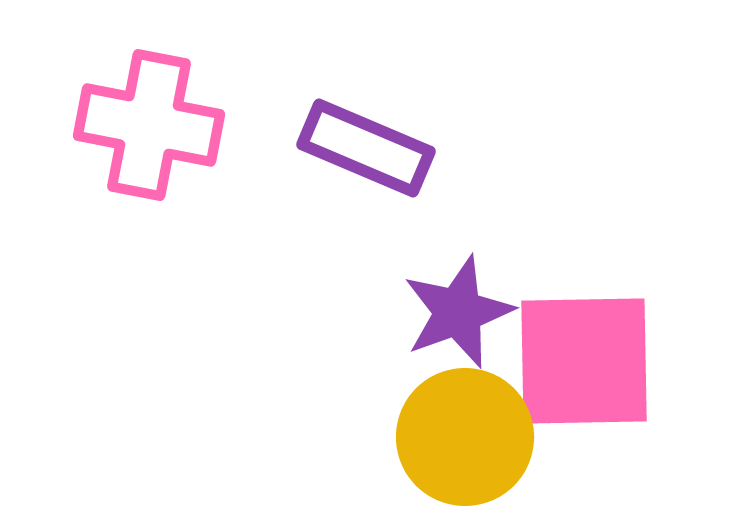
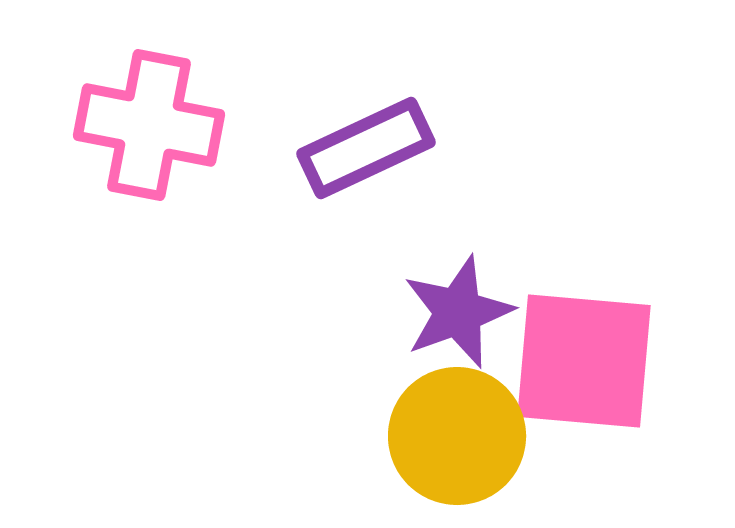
purple rectangle: rotated 48 degrees counterclockwise
pink square: rotated 6 degrees clockwise
yellow circle: moved 8 px left, 1 px up
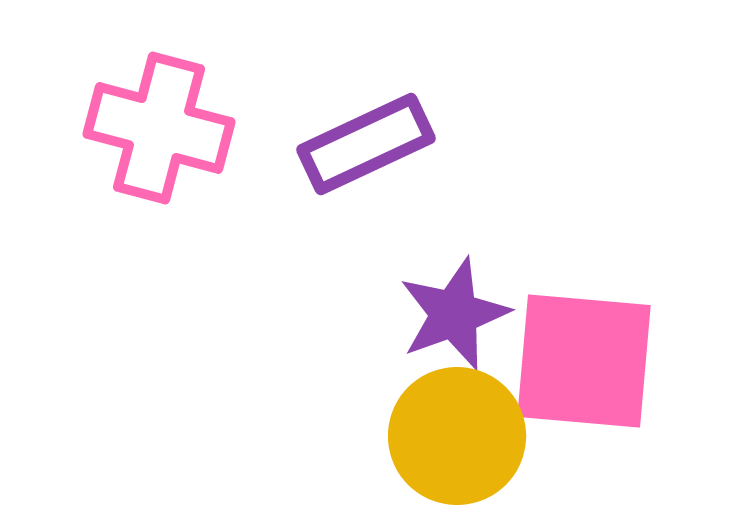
pink cross: moved 10 px right, 3 px down; rotated 4 degrees clockwise
purple rectangle: moved 4 px up
purple star: moved 4 px left, 2 px down
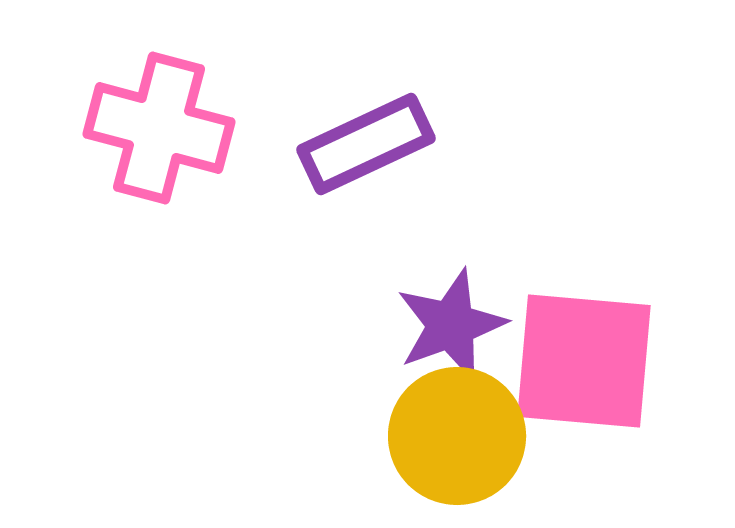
purple star: moved 3 px left, 11 px down
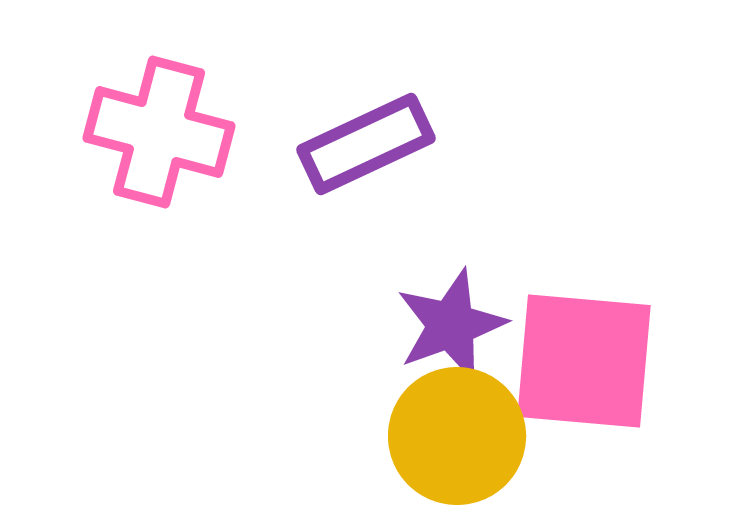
pink cross: moved 4 px down
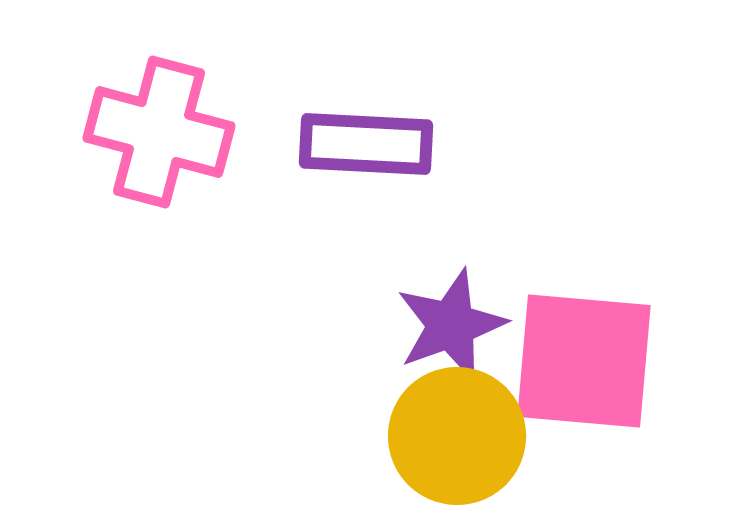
purple rectangle: rotated 28 degrees clockwise
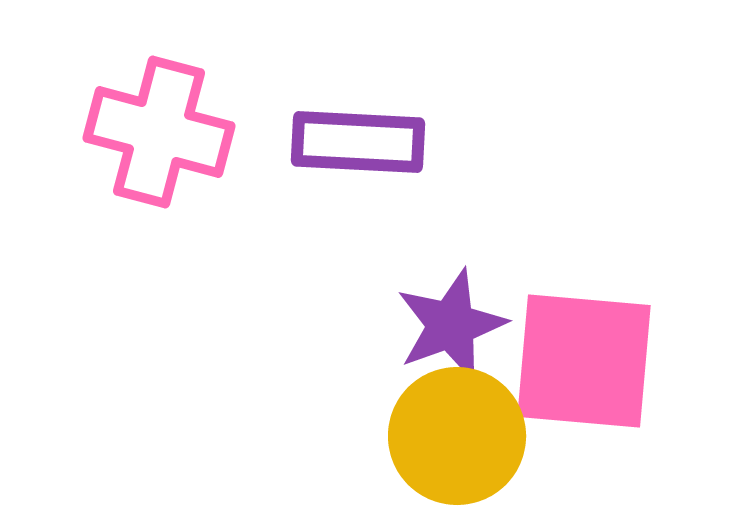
purple rectangle: moved 8 px left, 2 px up
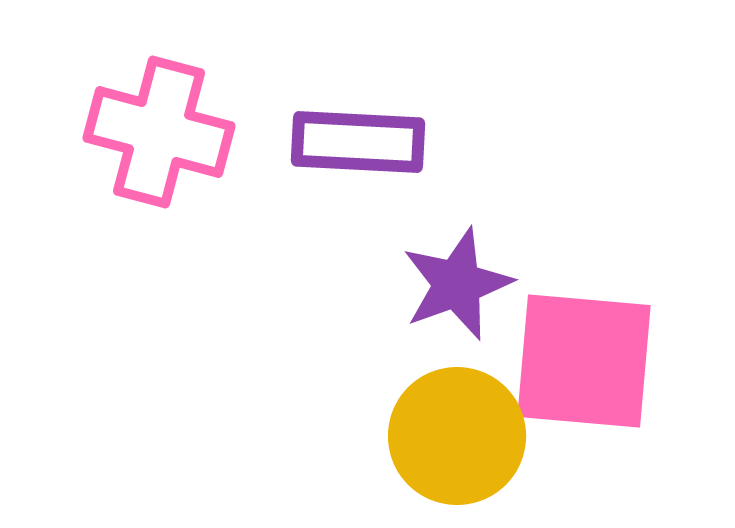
purple star: moved 6 px right, 41 px up
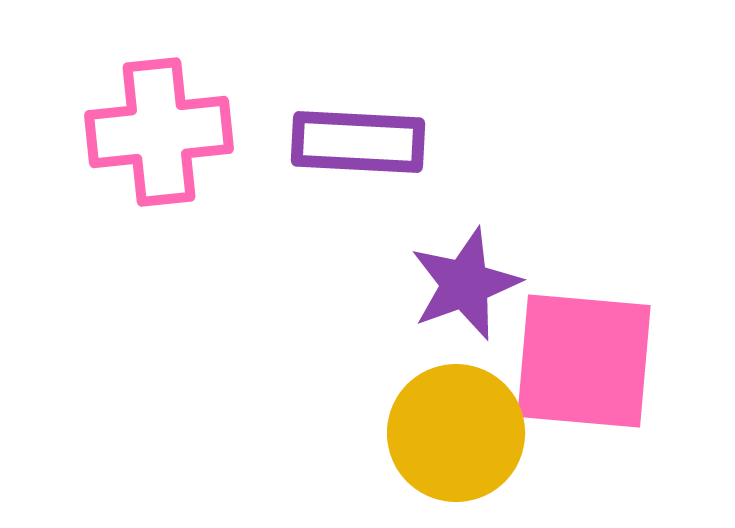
pink cross: rotated 21 degrees counterclockwise
purple star: moved 8 px right
yellow circle: moved 1 px left, 3 px up
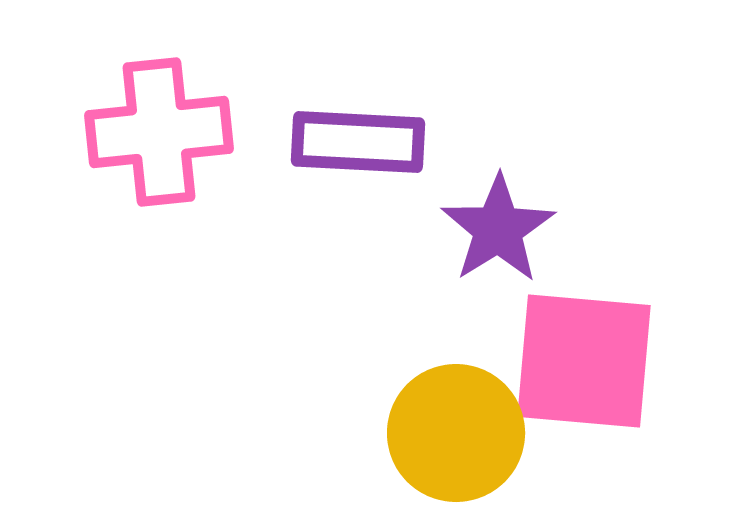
purple star: moved 33 px right, 55 px up; rotated 12 degrees counterclockwise
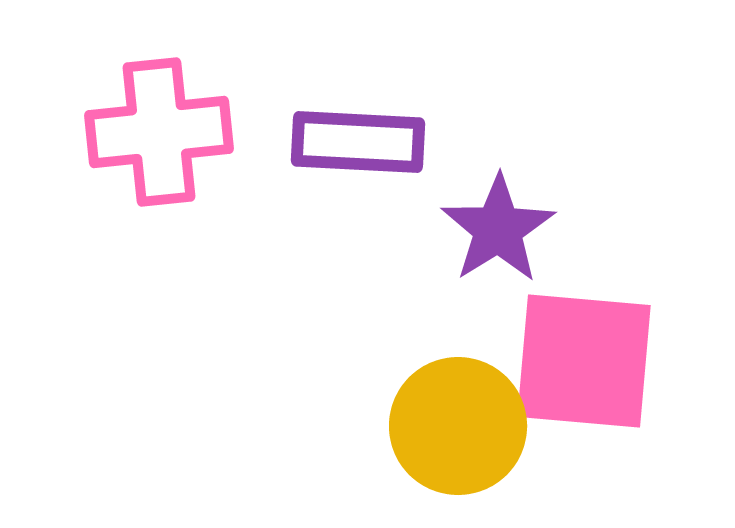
yellow circle: moved 2 px right, 7 px up
